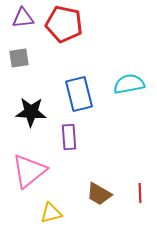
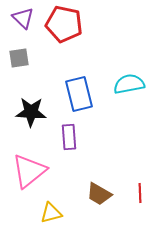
purple triangle: rotated 50 degrees clockwise
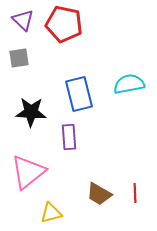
purple triangle: moved 2 px down
pink triangle: moved 1 px left, 1 px down
red line: moved 5 px left
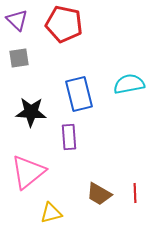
purple triangle: moved 6 px left
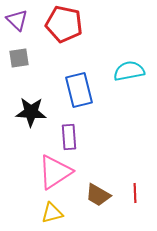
cyan semicircle: moved 13 px up
blue rectangle: moved 4 px up
pink triangle: moved 27 px right; rotated 6 degrees clockwise
brown trapezoid: moved 1 px left, 1 px down
yellow triangle: moved 1 px right
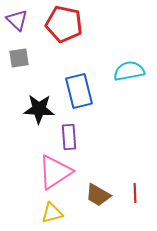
blue rectangle: moved 1 px down
black star: moved 8 px right, 3 px up
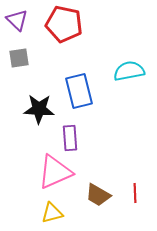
purple rectangle: moved 1 px right, 1 px down
pink triangle: rotated 9 degrees clockwise
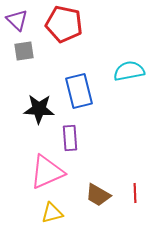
gray square: moved 5 px right, 7 px up
pink triangle: moved 8 px left
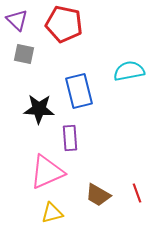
gray square: moved 3 px down; rotated 20 degrees clockwise
red line: moved 2 px right; rotated 18 degrees counterclockwise
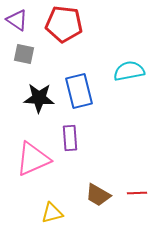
purple triangle: rotated 10 degrees counterclockwise
red pentagon: rotated 6 degrees counterclockwise
black star: moved 11 px up
pink triangle: moved 14 px left, 13 px up
red line: rotated 72 degrees counterclockwise
